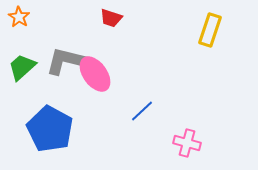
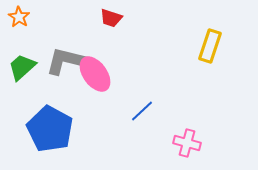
yellow rectangle: moved 16 px down
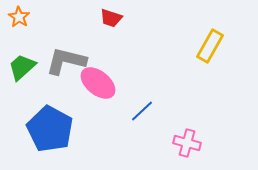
yellow rectangle: rotated 12 degrees clockwise
pink ellipse: moved 3 px right, 9 px down; rotated 15 degrees counterclockwise
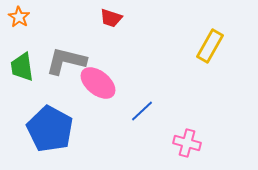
green trapezoid: rotated 56 degrees counterclockwise
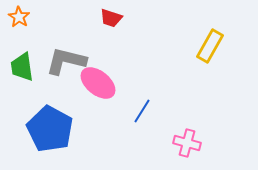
blue line: rotated 15 degrees counterclockwise
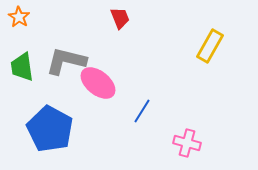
red trapezoid: moved 9 px right; rotated 130 degrees counterclockwise
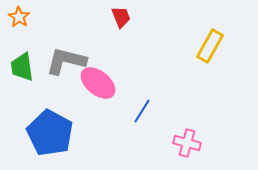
red trapezoid: moved 1 px right, 1 px up
blue pentagon: moved 4 px down
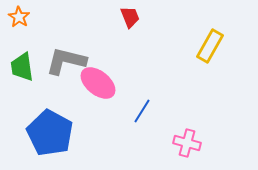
red trapezoid: moved 9 px right
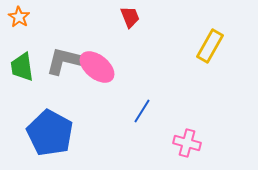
pink ellipse: moved 1 px left, 16 px up
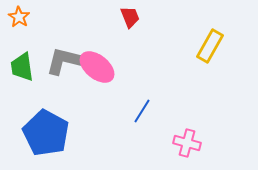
blue pentagon: moved 4 px left
